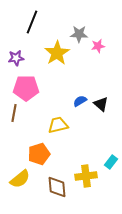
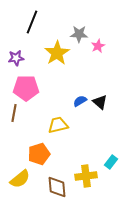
pink star: rotated 16 degrees counterclockwise
black triangle: moved 1 px left, 2 px up
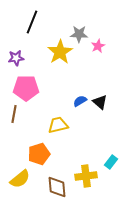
yellow star: moved 3 px right, 1 px up
brown line: moved 1 px down
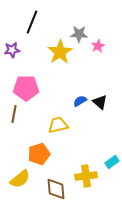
purple star: moved 4 px left, 8 px up
cyan rectangle: moved 1 px right; rotated 16 degrees clockwise
brown diamond: moved 1 px left, 2 px down
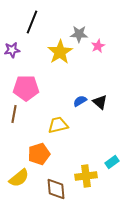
yellow semicircle: moved 1 px left, 1 px up
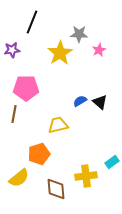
pink star: moved 1 px right, 4 px down
yellow star: moved 1 px down
